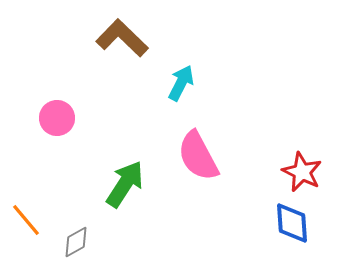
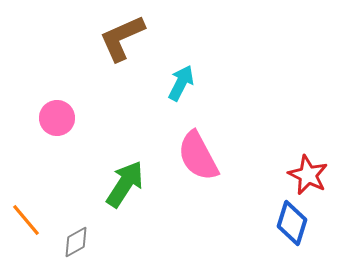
brown L-shape: rotated 68 degrees counterclockwise
red star: moved 6 px right, 3 px down
blue diamond: rotated 21 degrees clockwise
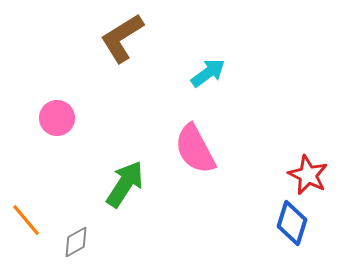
brown L-shape: rotated 8 degrees counterclockwise
cyan arrow: moved 27 px right, 10 px up; rotated 27 degrees clockwise
pink semicircle: moved 3 px left, 7 px up
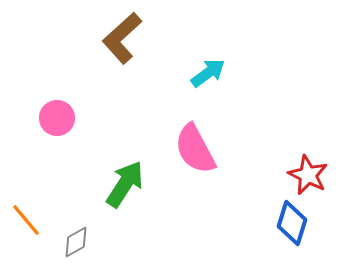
brown L-shape: rotated 10 degrees counterclockwise
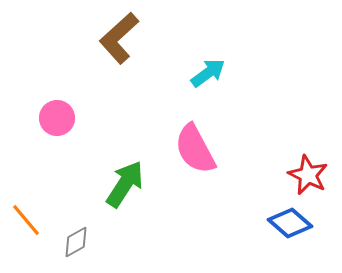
brown L-shape: moved 3 px left
blue diamond: moved 2 px left; rotated 66 degrees counterclockwise
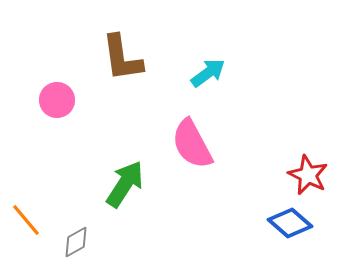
brown L-shape: moved 3 px right, 20 px down; rotated 56 degrees counterclockwise
pink circle: moved 18 px up
pink semicircle: moved 3 px left, 5 px up
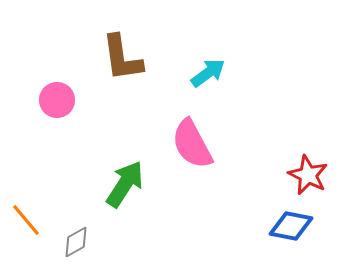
blue diamond: moved 1 px right, 3 px down; rotated 30 degrees counterclockwise
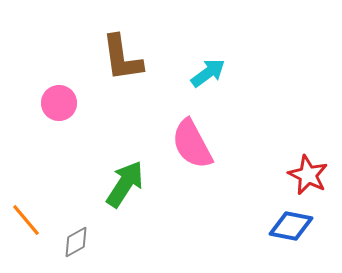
pink circle: moved 2 px right, 3 px down
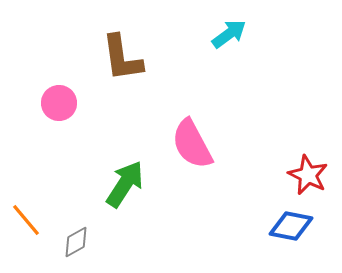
cyan arrow: moved 21 px right, 39 px up
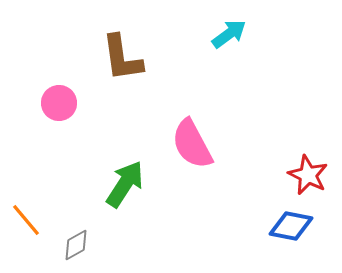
gray diamond: moved 3 px down
